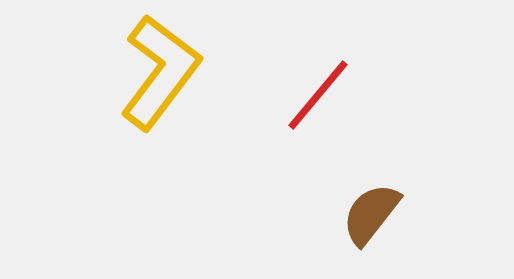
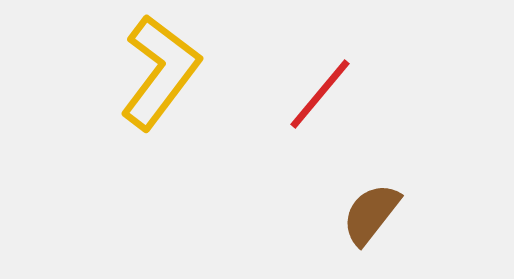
red line: moved 2 px right, 1 px up
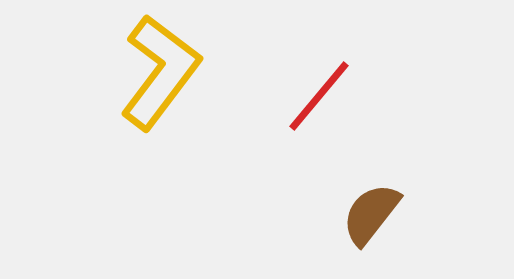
red line: moved 1 px left, 2 px down
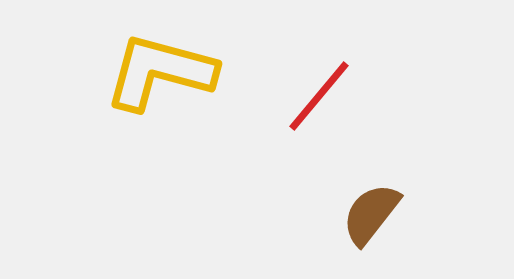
yellow L-shape: rotated 112 degrees counterclockwise
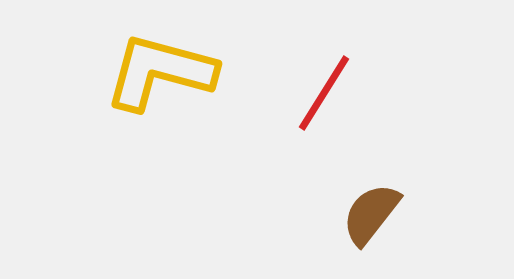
red line: moved 5 px right, 3 px up; rotated 8 degrees counterclockwise
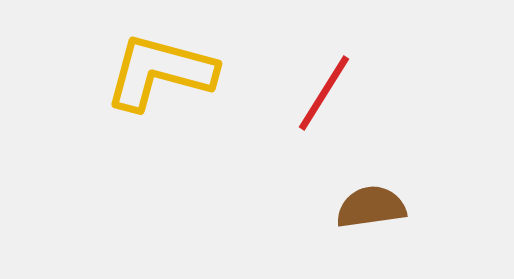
brown semicircle: moved 7 px up; rotated 44 degrees clockwise
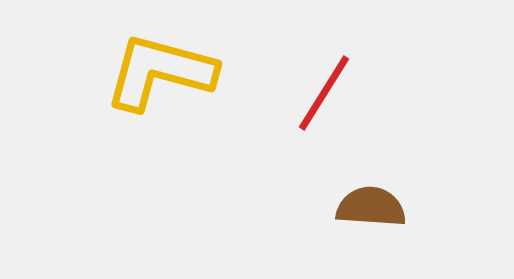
brown semicircle: rotated 12 degrees clockwise
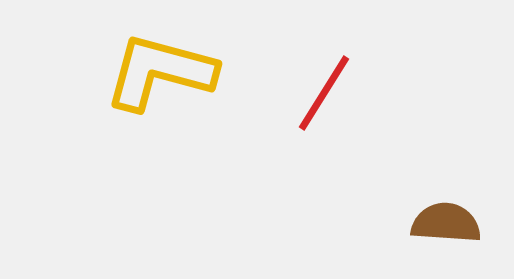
brown semicircle: moved 75 px right, 16 px down
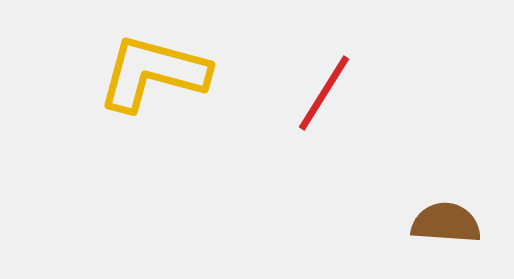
yellow L-shape: moved 7 px left, 1 px down
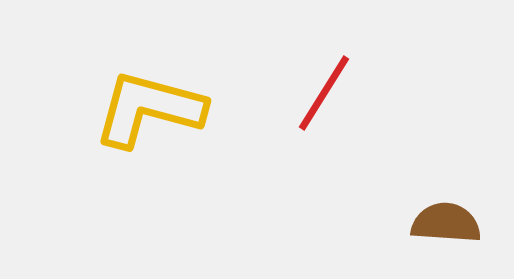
yellow L-shape: moved 4 px left, 36 px down
